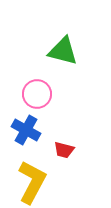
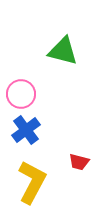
pink circle: moved 16 px left
blue cross: rotated 24 degrees clockwise
red trapezoid: moved 15 px right, 12 px down
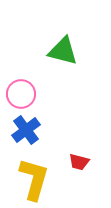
yellow L-shape: moved 2 px right, 3 px up; rotated 12 degrees counterclockwise
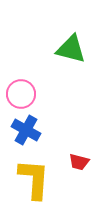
green triangle: moved 8 px right, 2 px up
blue cross: rotated 24 degrees counterclockwise
yellow L-shape: rotated 12 degrees counterclockwise
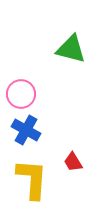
red trapezoid: moved 6 px left; rotated 45 degrees clockwise
yellow L-shape: moved 2 px left
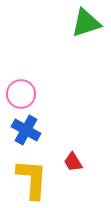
green triangle: moved 15 px right, 26 px up; rotated 32 degrees counterclockwise
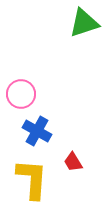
green triangle: moved 2 px left
blue cross: moved 11 px right, 1 px down
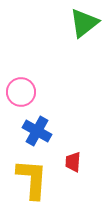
green triangle: rotated 20 degrees counterclockwise
pink circle: moved 2 px up
red trapezoid: rotated 35 degrees clockwise
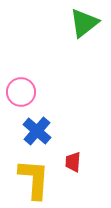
blue cross: rotated 12 degrees clockwise
yellow L-shape: moved 2 px right
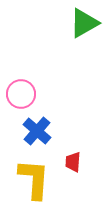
green triangle: rotated 8 degrees clockwise
pink circle: moved 2 px down
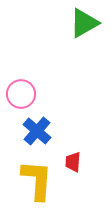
yellow L-shape: moved 3 px right, 1 px down
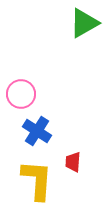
blue cross: rotated 8 degrees counterclockwise
